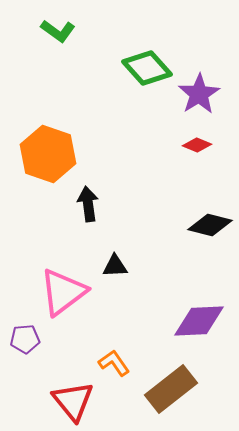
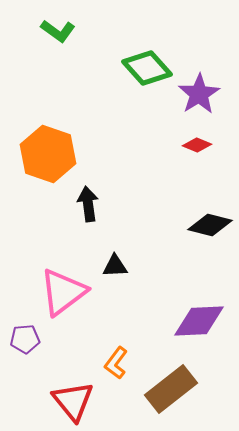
orange L-shape: moved 2 px right; rotated 108 degrees counterclockwise
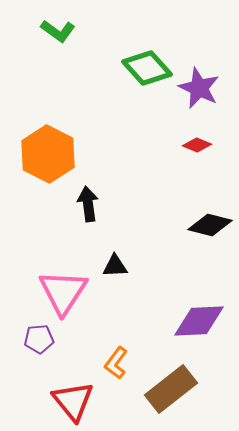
purple star: moved 6 px up; rotated 15 degrees counterclockwise
orange hexagon: rotated 8 degrees clockwise
pink triangle: rotated 20 degrees counterclockwise
purple pentagon: moved 14 px right
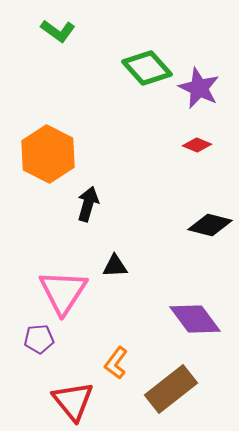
black arrow: rotated 24 degrees clockwise
purple diamond: moved 4 px left, 2 px up; rotated 56 degrees clockwise
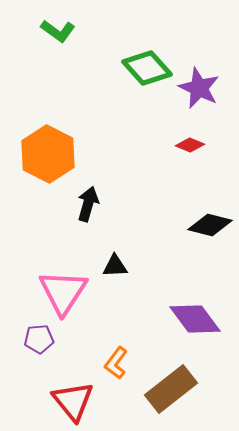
red diamond: moved 7 px left
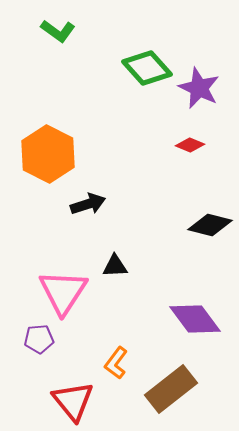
black arrow: rotated 56 degrees clockwise
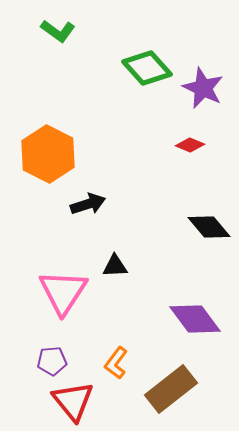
purple star: moved 4 px right
black diamond: moved 1 px left, 2 px down; rotated 36 degrees clockwise
purple pentagon: moved 13 px right, 22 px down
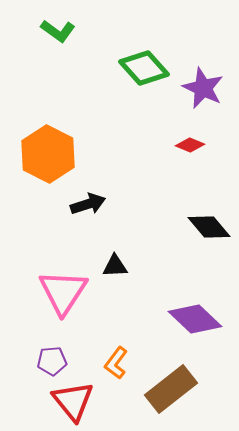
green diamond: moved 3 px left
purple diamond: rotated 10 degrees counterclockwise
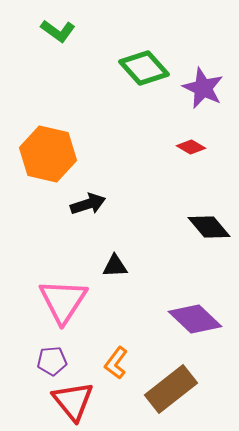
red diamond: moved 1 px right, 2 px down; rotated 8 degrees clockwise
orange hexagon: rotated 14 degrees counterclockwise
pink triangle: moved 9 px down
